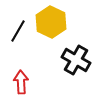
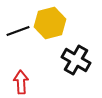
yellow hexagon: moved 1 px left, 1 px down; rotated 20 degrees clockwise
black line: rotated 40 degrees clockwise
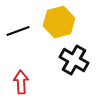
yellow hexagon: moved 9 px right, 1 px up
black cross: moved 2 px left
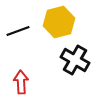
black cross: moved 1 px right
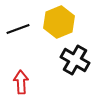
yellow hexagon: rotated 8 degrees counterclockwise
black line: moved 2 px up
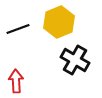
red arrow: moved 5 px left, 1 px up
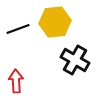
yellow hexagon: moved 4 px left; rotated 16 degrees clockwise
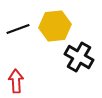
yellow hexagon: moved 4 px down
black cross: moved 4 px right, 3 px up
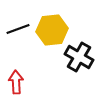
yellow hexagon: moved 3 px left, 4 px down
red arrow: moved 1 px down
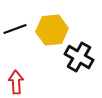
black line: moved 3 px left
